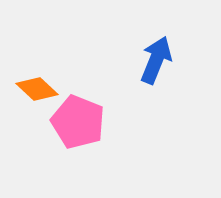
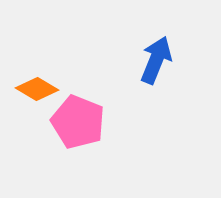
orange diamond: rotated 12 degrees counterclockwise
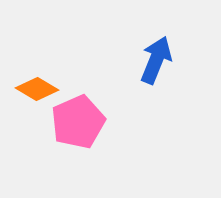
pink pentagon: rotated 26 degrees clockwise
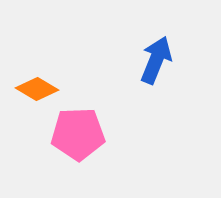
pink pentagon: moved 12 px down; rotated 22 degrees clockwise
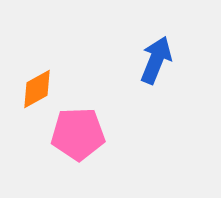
orange diamond: rotated 60 degrees counterclockwise
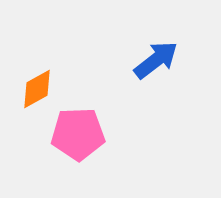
blue arrow: rotated 30 degrees clockwise
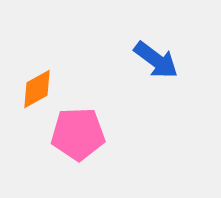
blue arrow: rotated 75 degrees clockwise
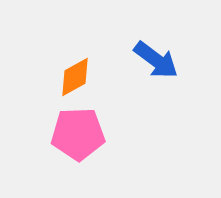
orange diamond: moved 38 px right, 12 px up
